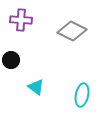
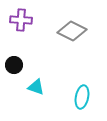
black circle: moved 3 px right, 5 px down
cyan triangle: rotated 18 degrees counterclockwise
cyan ellipse: moved 2 px down
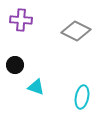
gray diamond: moved 4 px right
black circle: moved 1 px right
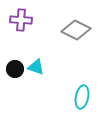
gray diamond: moved 1 px up
black circle: moved 4 px down
cyan triangle: moved 20 px up
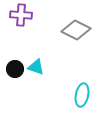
purple cross: moved 5 px up
cyan ellipse: moved 2 px up
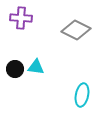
purple cross: moved 3 px down
cyan triangle: rotated 12 degrees counterclockwise
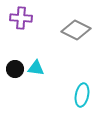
cyan triangle: moved 1 px down
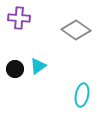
purple cross: moved 2 px left
gray diamond: rotated 8 degrees clockwise
cyan triangle: moved 2 px right, 2 px up; rotated 42 degrees counterclockwise
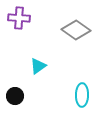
black circle: moved 27 px down
cyan ellipse: rotated 10 degrees counterclockwise
